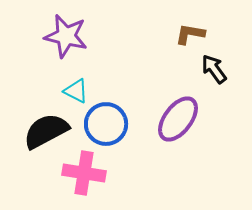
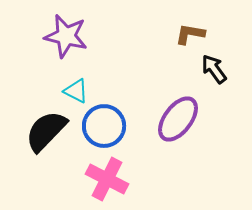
blue circle: moved 2 px left, 2 px down
black semicircle: rotated 18 degrees counterclockwise
pink cross: moved 23 px right, 6 px down; rotated 18 degrees clockwise
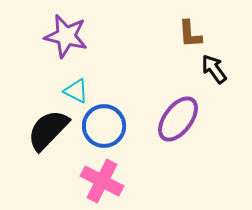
brown L-shape: rotated 104 degrees counterclockwise
black semicircle: moved 2 px right, 1 px up
pink cross: moved 5 px left, 2 px down
